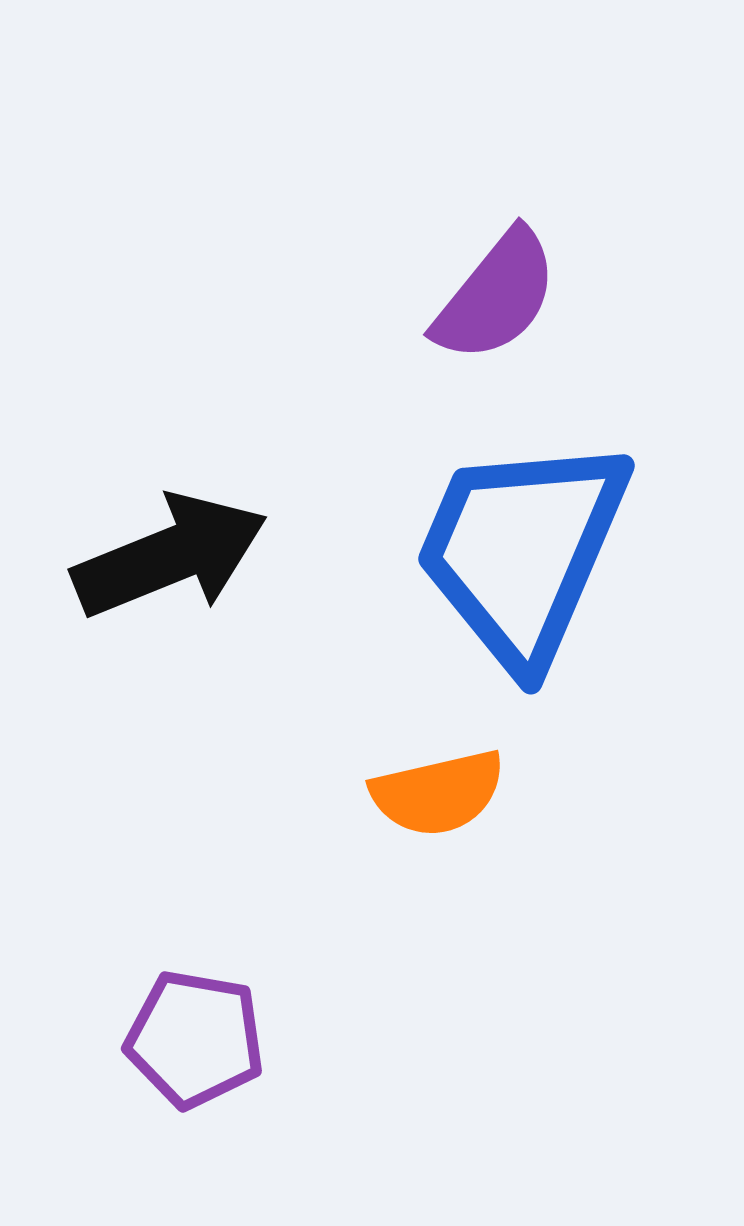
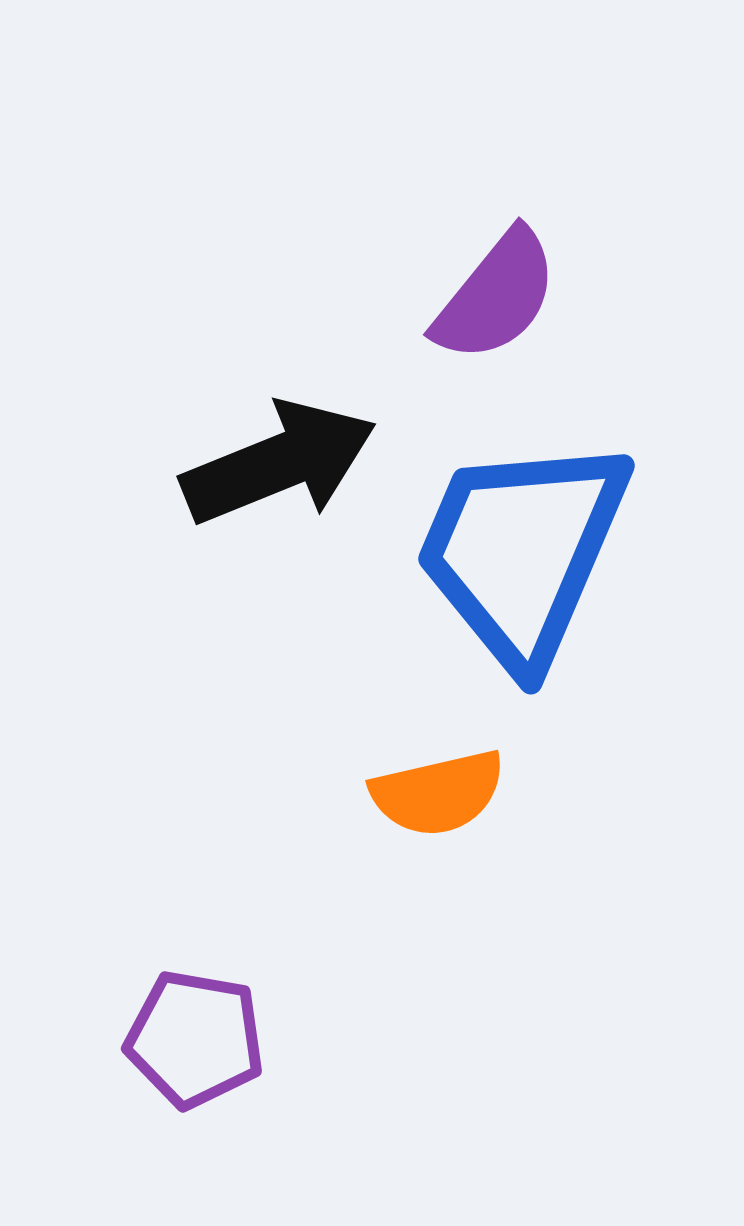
black arrow: moved 109 px right, 93 px up
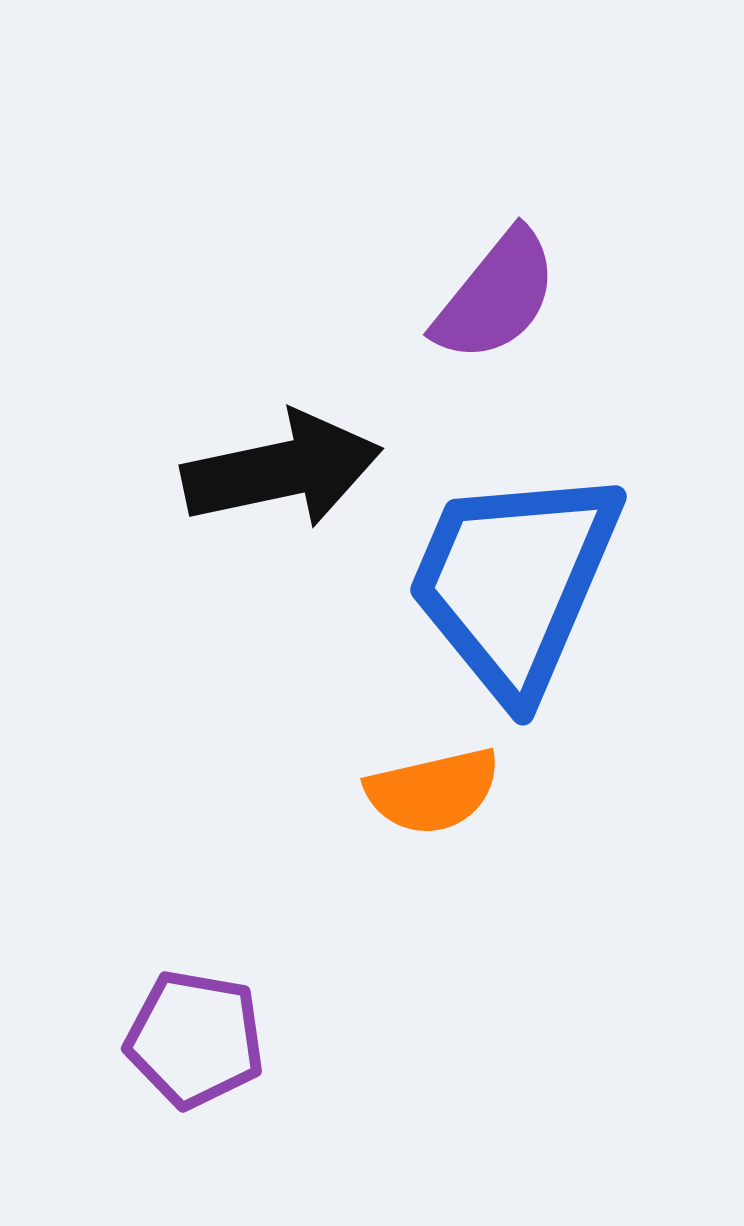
black arrow: moved 3 px right, 7 px down; rotated 10 degrees clockwise
blue trapezoid: moved 8 px left, 31 px down
orange semicircle: moved 5 px left, 2 px up
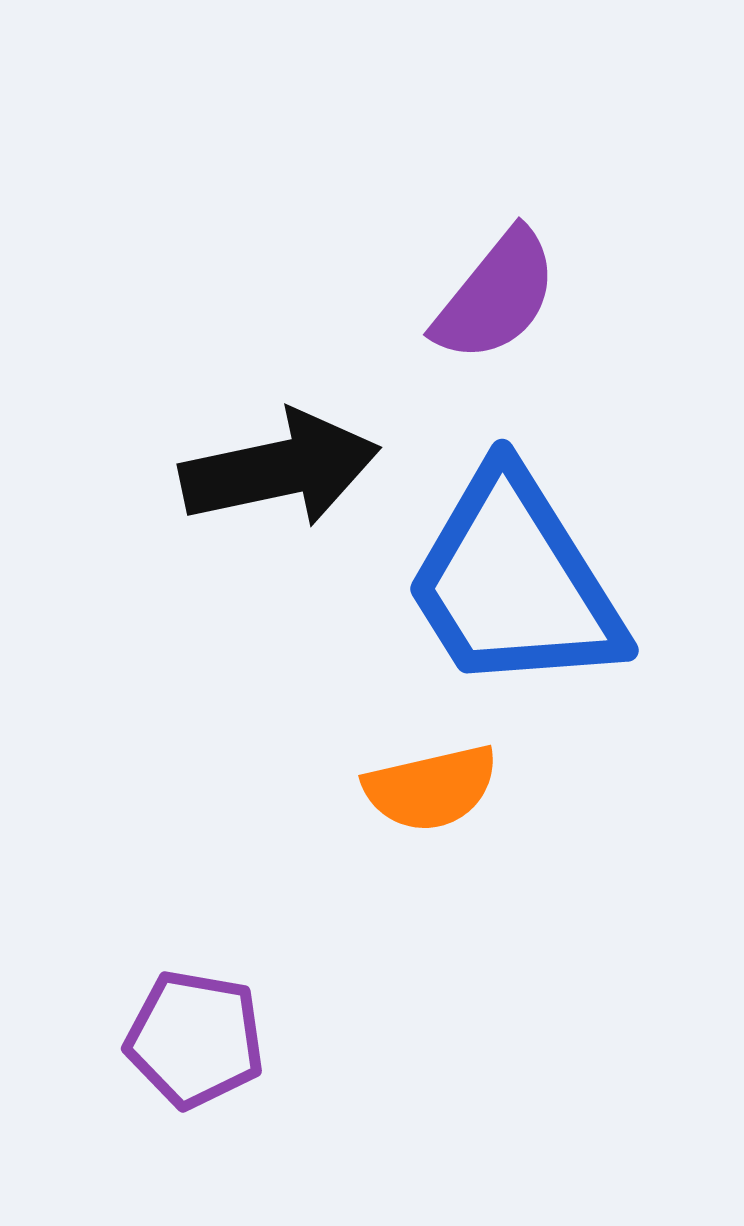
black arrow: moved 2 px left, 1 px up
blue trapezoid: rotated 55 degrees counterclockwise
orange semicircle: moved 2 px left, 3 px up
